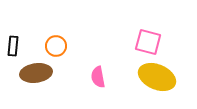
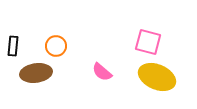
pink semicircle: moved 4 px right, 5 px up; rotated 40 degrees counterclockwise
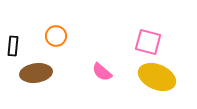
orange circle: moved 10 px up
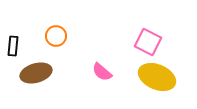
pink square: rotated 12 degrees clockwise
brown ellipse: rotated 8 degrees counterclockwise
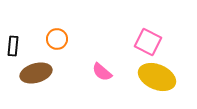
orange circle: moved 1 px right, 3 px down
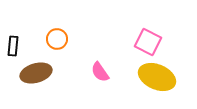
pink semicircle: moved 2 px left; rotated 15 degrees clockwise
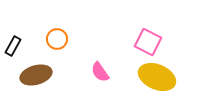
black rectangle: rotated 24 degrees clockwise
brown ellipse: moved 2 px down
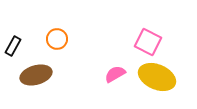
pink semicircle: moved 15 px right, 2 px down; rotated 95 degrees clockwise
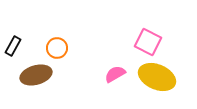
orange circle: moved 9 px down
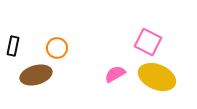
black rectangle: rotated 18 degrees counterclockwise
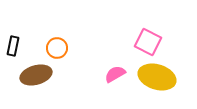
yellow ellipse: rotated 6 degrees counterclockwise
